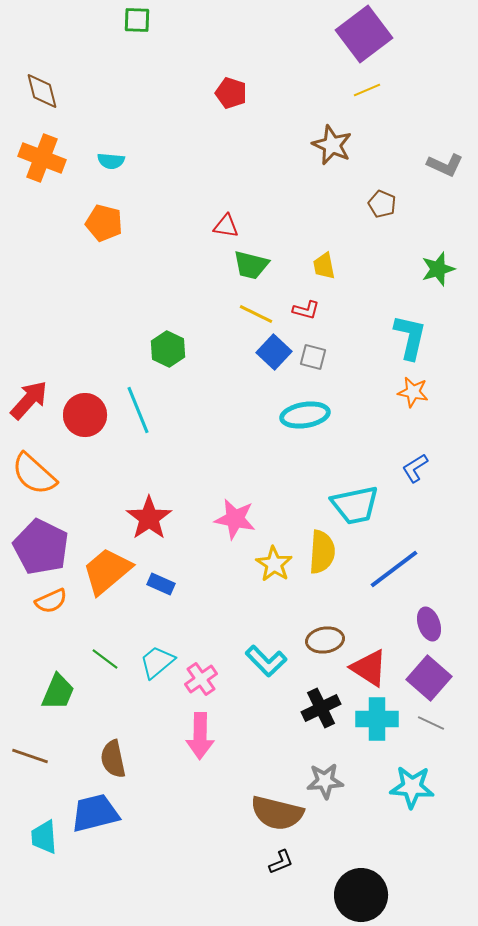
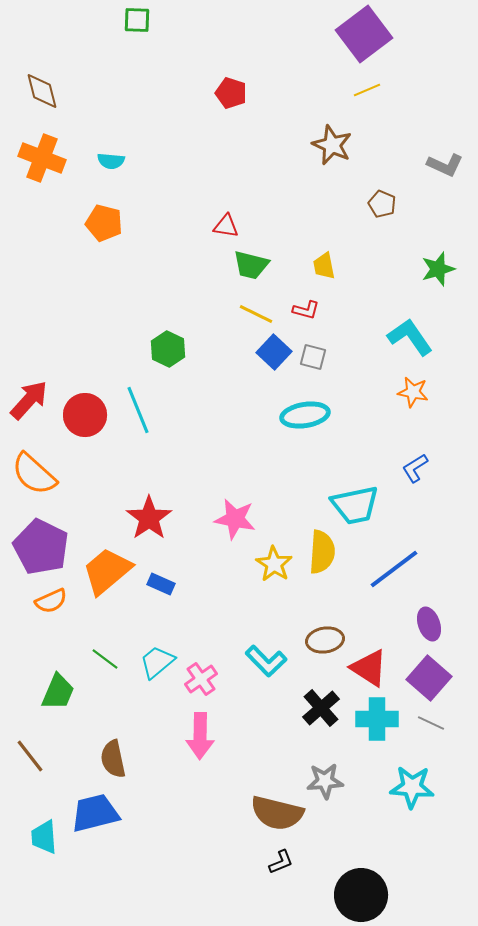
cyan L-shape at (410, 337): rotated 48 degrees counterclockwise
black cross at (321, 708): rotated 15 degrees counterclockwise
brown line at (30, 756): rotated 33 degrees clockwise
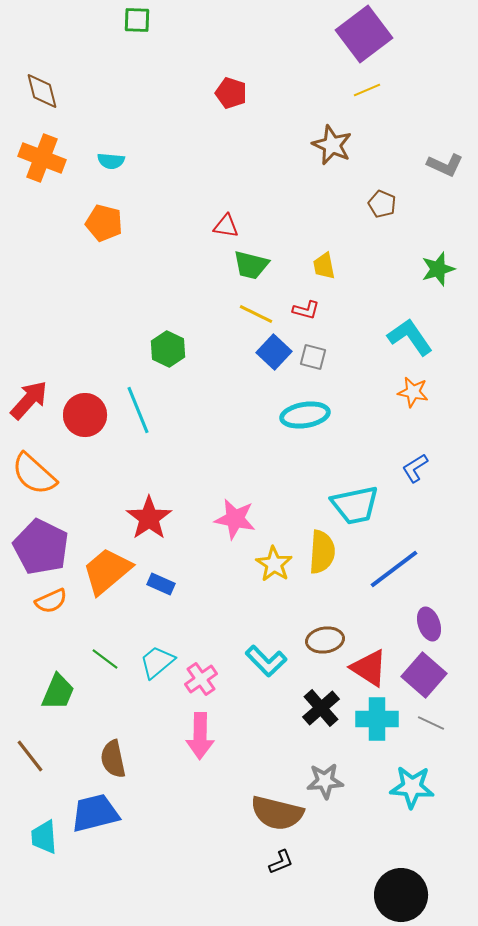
purple square at (429, 678): moved 5 px left, 3 px up
black circle at (361, 895): moved 40 px right
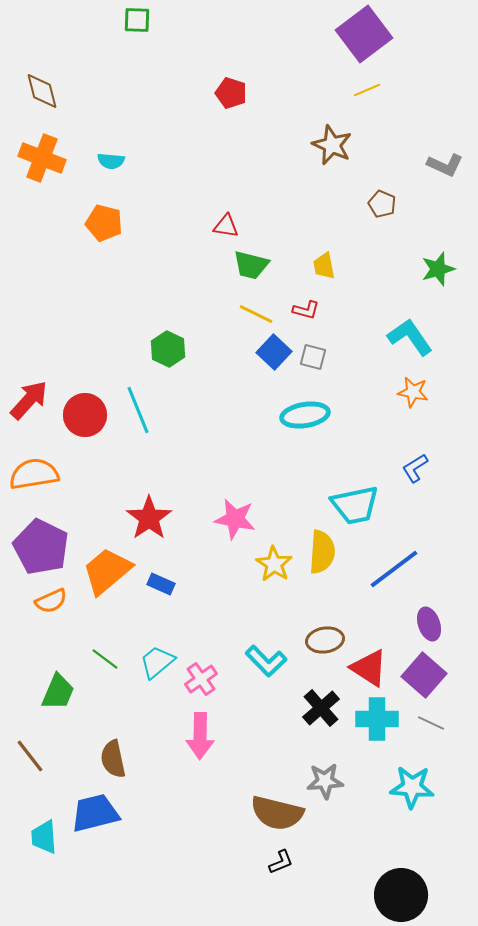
orange semicircle at (34, 474): rotated 129 degrees clockwise
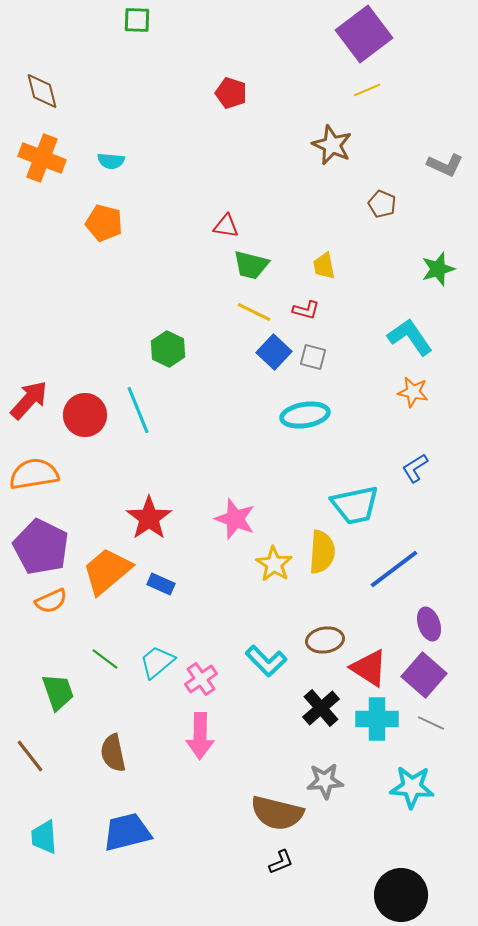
yellow line at (256, 314): moved 2 px left, 2 px up
pink star at (235, 519): rotated 9 degrees clockwise
green trapezoid at (58, 692): rotated 42 degrees counterclockwise
brown semicircle at (113, 759): moved 6 px up
blue trapezoid at (95, 813): moved 32 px right, 19 px down
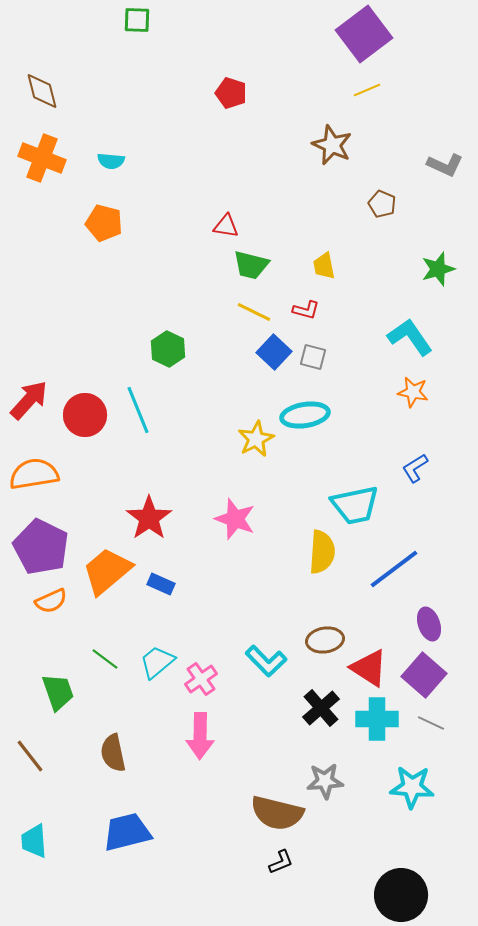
yellow star at (274, 564): moved 18 px left, 125 px up; rotated 12 degrees clockwise
cyan trapezoid at (44, 837): moved 10 px left, 4 px down
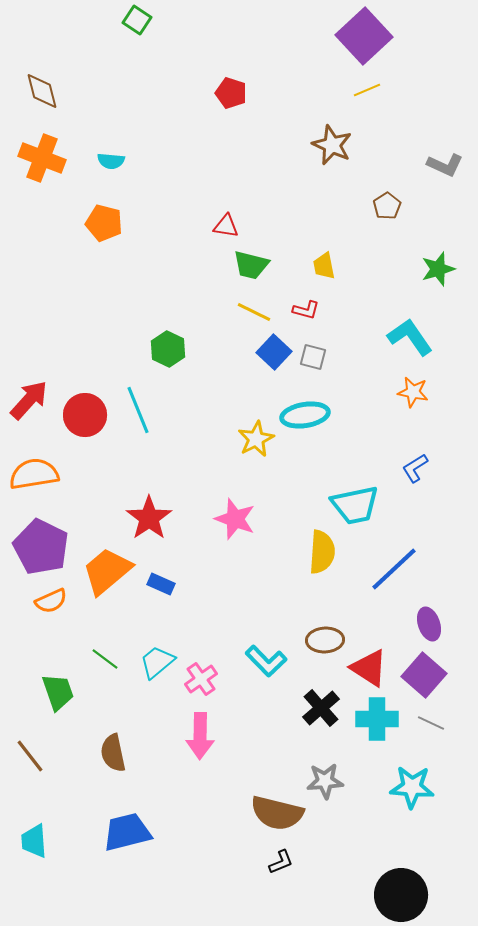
green square at (137, 20): rotated 32 degrees clockwise
purple square at (364, 34): moved 2 px down; rotated 6 degrees counterclockwise
brown pentagon at (382, 204): moved 5 px right, 2 px down; rotated 16 degrees clockwise
blue line at (394, 569): rotated 6 degrees counterclockwise
brown ellipse at (325, 640): rotated 6 degrees clockwise
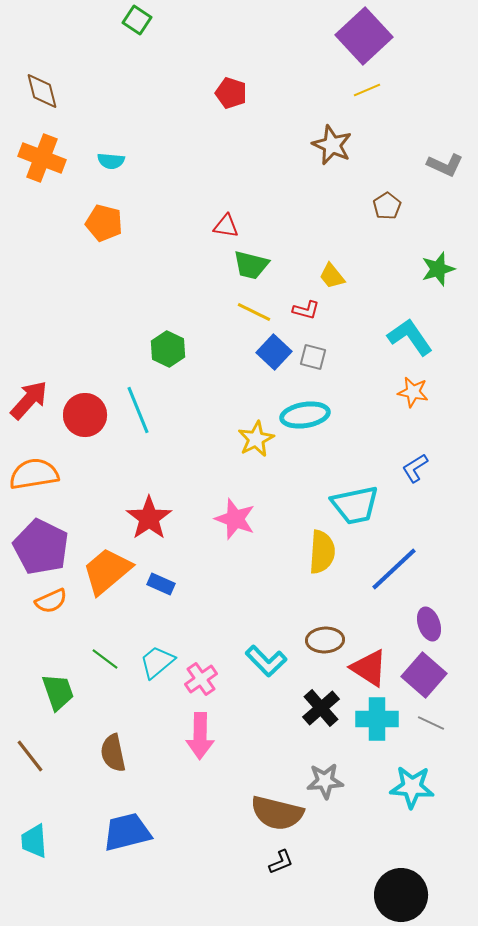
yellow trapezoid at (324, 266): moved 8 px right, 10 px down; rotated 28 degrees counterclockwise
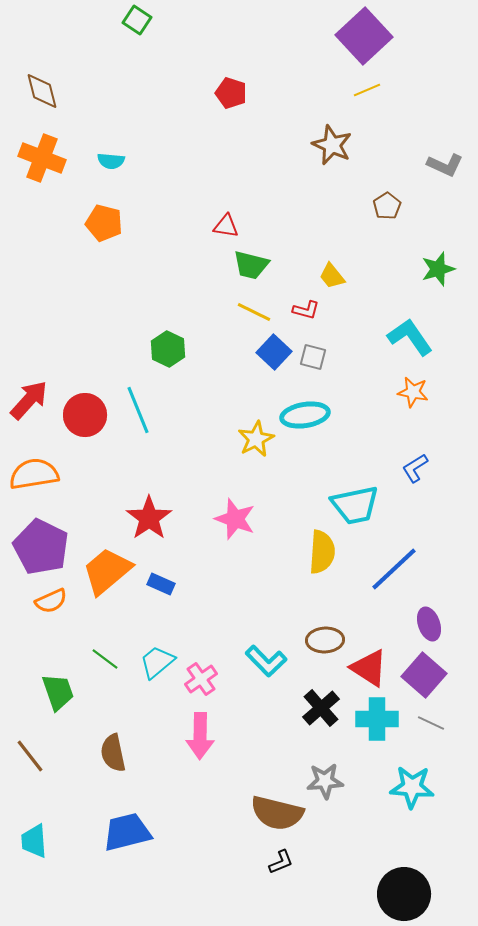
black circle at (401, 895): moved 3 px right, 1 px up
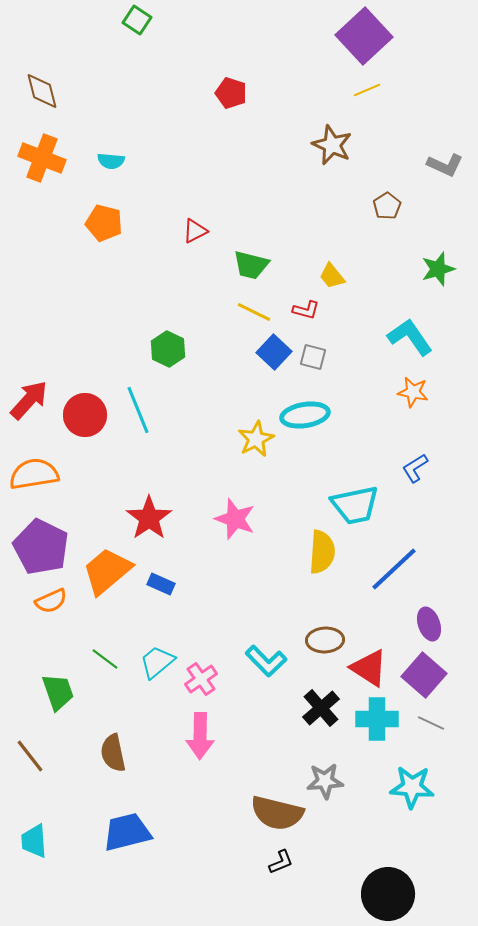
red triangle at (226, 226): moved 31 px left, 5 px down; rotated 36 degrees counterclockwise
black circle at (404, 894): moved 16 px left
